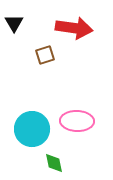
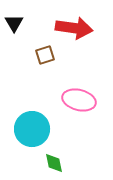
pink ellipse: moved 2 px right, 21 px up; rotated 12 degrees clockwise
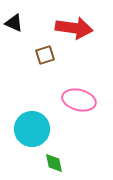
black triangle: rotated 36 degrees counterclockwise
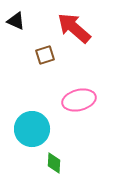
black triangle: moved 2 px right, 2 px up
red arrow: rotated 147 degrees counterclockwise
pink ellipse: rotated 28 degrees counterclockwise
green diamond: rotated 15 degrees clockwise
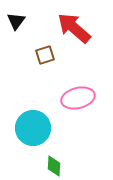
black triangle: rotated 42 degrees clockwise
pink ellipse: moved 1 px left, 2 px up
cyan circle: moved 1 px right, 1 px up
green diamond: moved 3 px down
